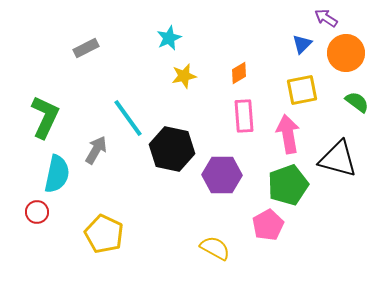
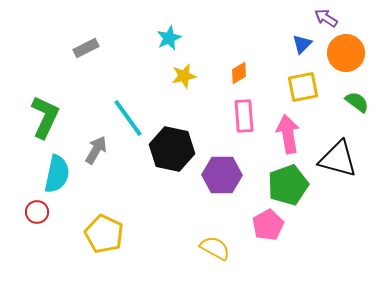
yellow square: moved 1 px right, 3 px up
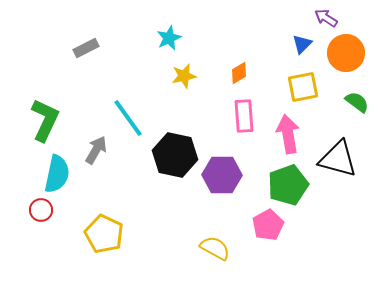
green L-shape: moved 3 px down
black hexagon: moved 3 px right, 6 px down
red circle: moved 4 px right, 2 px up
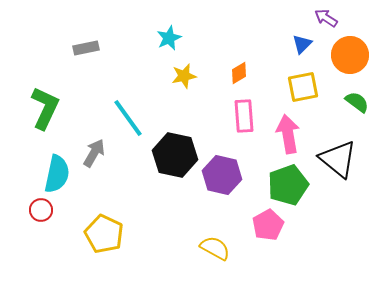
gray rectangle: rotated 15 degrees clockwise
orange circle: moved 4 px right, 2 px down
green L-shape: moved 12 px up
gray arrow: moved 2 px left, 3 px down
black triangle: rotated 24 degrees clockwise
purple hexagon: rotated 12 degrees clockwise
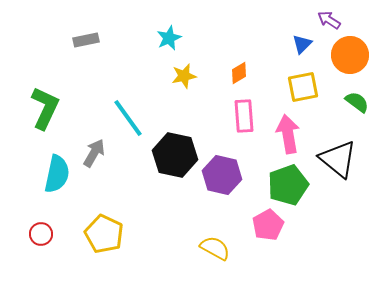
purple arrow: moved 3 px right, 2 px down
gray rectangle: moved 8 px up
red circle: moved 24 px down
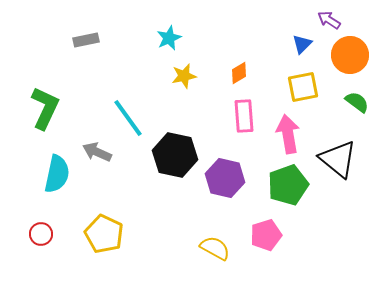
gray arrow: moved 3 px right, 1 px up; rotated 96 degrees counterclockwise
purple hexagon: moved 3 px right, 3 px down
pink pentagon: moved 2 px left, 10 px down; rotated 12 degrees clockwise
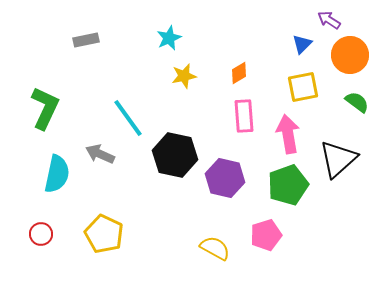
gray arrow: moved 3 px right, 2 px down
black triangle: rotated 39 degrees clockwise
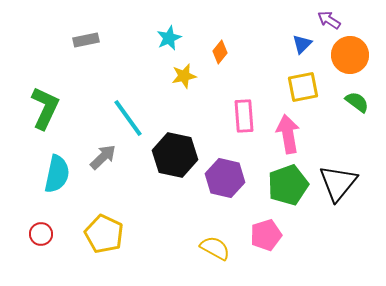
orange diamond: moved 19 px left, 21 px up; rotated 20 degrees counterclockwise
gray arrow: moved 3 px right, 3 px down; rotated 112 degrees clockwise
black triangle: moved 24 px down; rotated 9 degrees counterclockwise
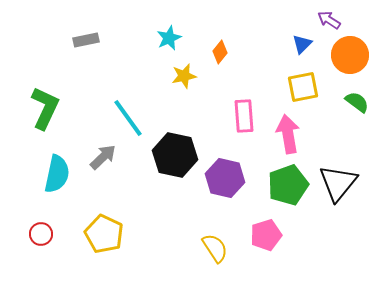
yellow semicircle: rotated 28 degrees clockwise
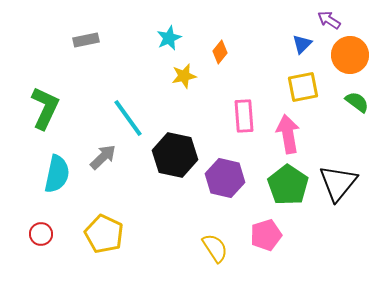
green pentagon: rotated 18 degrees counterclockwise
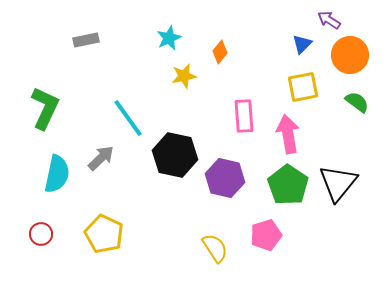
gray arrow: moved 2 px left, 1 px down
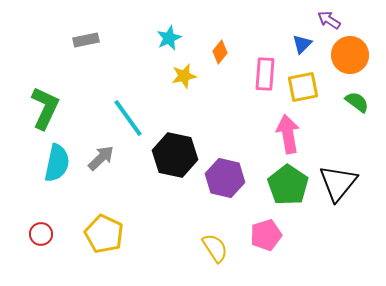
pink rectangle: moved 21 px right, 42 px up; rotated 8 degrees clockwise
cyan semicircle: moved 11 px up
